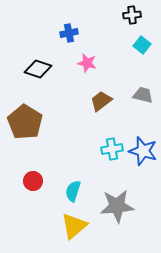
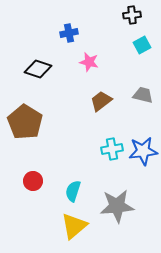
cyan square: rotated 24 degrees clockwise
pink star: moved 2 px right, 1 px up
blue star: rotated 24 degrees counterclockwise
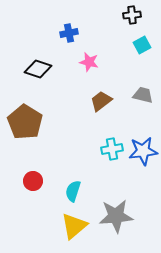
gray star: moved 1 px left, 10 px down
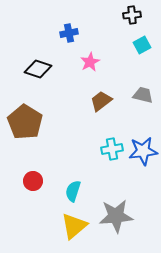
pink star: moved 1 px right; rotated 30 degrees clockwise
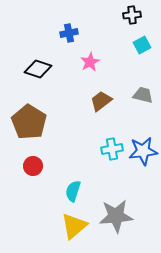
brown pentagon: moved 4 px right
red circle: moved 15 px up
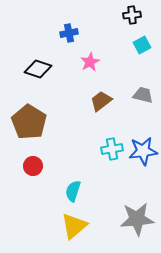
gray star: moved 21 px right, 3 px down
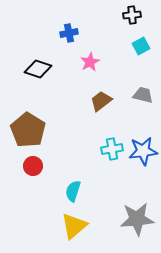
cyan square: moved 1 px left, 1 px down
brown pentagon: moved 1 px left, 8 px down
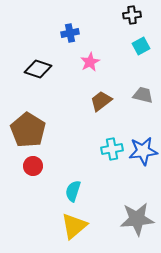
blue cross: moved 1 px right
